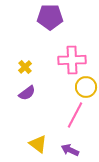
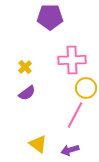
yellow circle: moved 1 px down
purple arrow: rotated 42 degrees counterclockwise
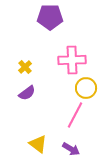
purple arrow: moved 1 px right, 1 px up; rotated 132 degrees counterclockwise
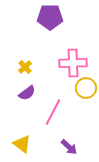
pink cross: moved 1 px right, 3 px down
pink line: moved 22 px left, 3 px up
yellow triangle: moved 16 px left
purple arrow: moved 2 px left, 2 px up; rotated 12 degrees clockwise
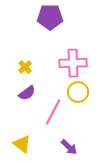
yellow circle: moved 8 px left, 4 px down
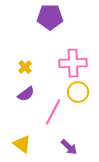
purple semicircle: moved 1 px left, 1 px down
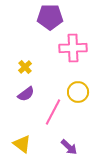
pink cross: moved 15 px up
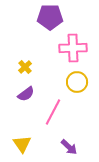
yellow circle: moved 1 px left, 10 px up
yellow triangle: rotated 18 degrees clockwise
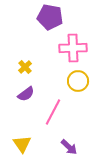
purple pentagon: rotated 10 degrees clockwise
yellow circle: moved 1 px right, 1 px up
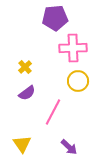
purple pentagon: moved 5 px right, 1 px down; rotated 15 degrees counterclockwise
purple semicircle: moved 1 px right, 1 px up
